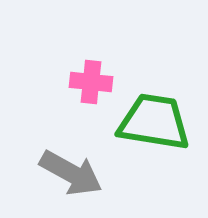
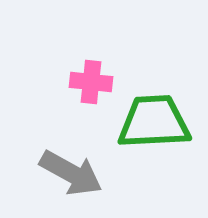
green trapezoid: rotated 12 degrees counterclockwise
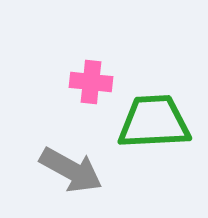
gray arrow: moved 3 px up
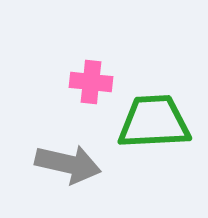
gray arrow: moved 3 px left, 6 px up; rotated 16 degrees counterclockwise
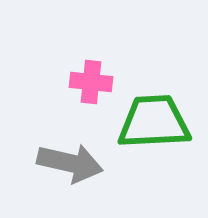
gray arrow: moved 2 px right, 1 px up
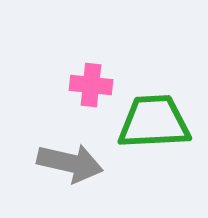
pink cross: moved 3 px down
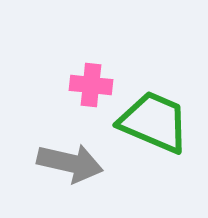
green trapezoid: rotated 26 degrees clockwise
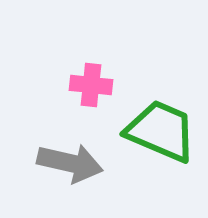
green trapezoid: moved 7 px right, 9 px down
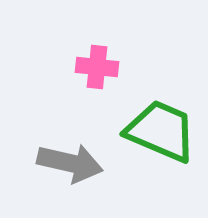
pink cross: moved 6 px right, 18 px up
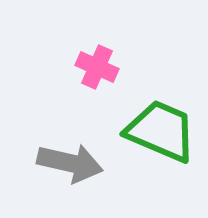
pink cross: rotated 18 degrees clockwise
